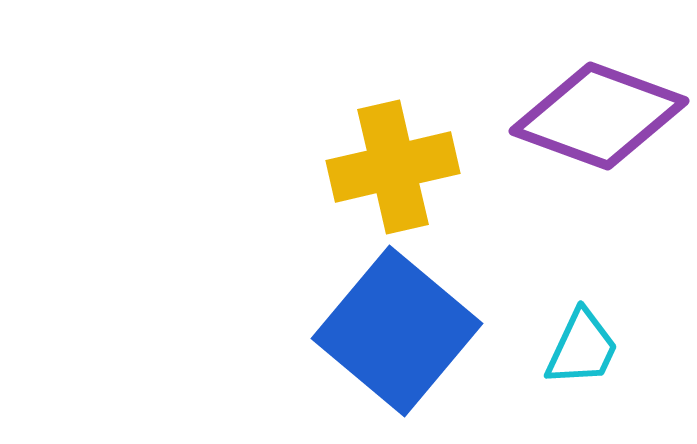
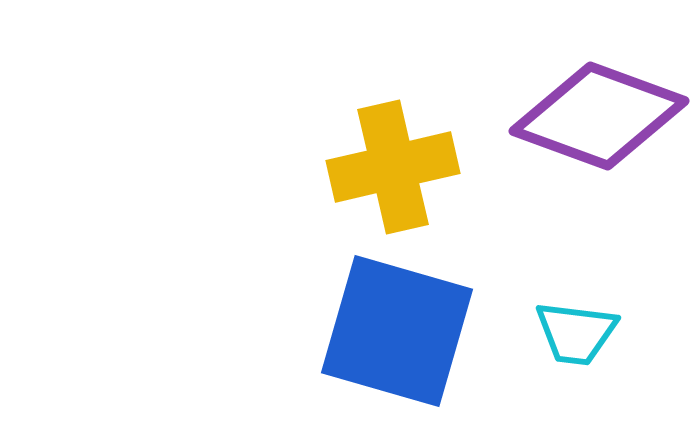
blue square: rotated 24 degrees counterclockwise
cyan trapezoid: moved 6 px left, 15 px up; rotated 72 degrees clockwise
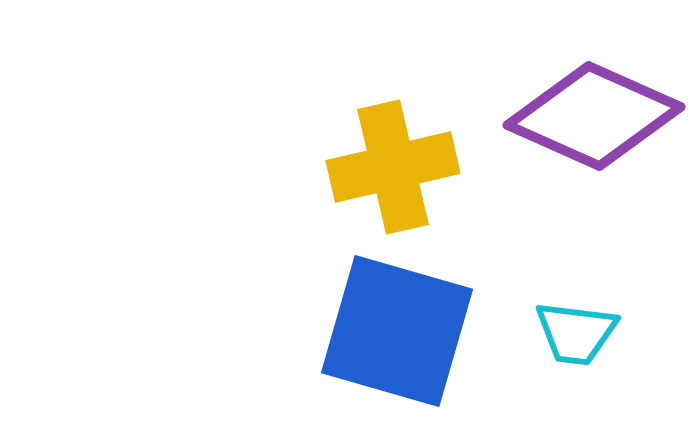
purple diamond: moved 5 px left; rotated 4 degrees clockwise
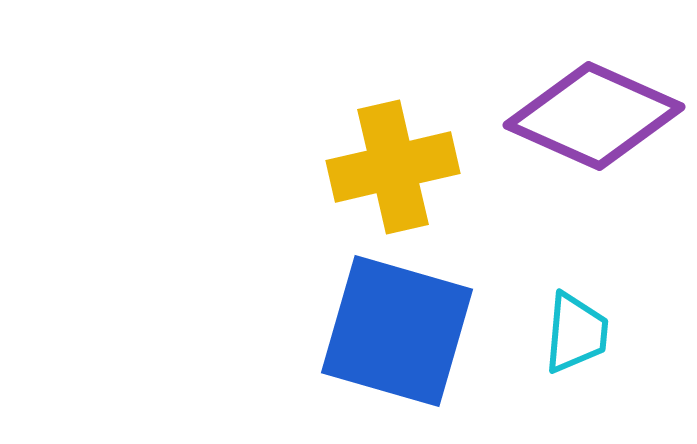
cyan trapezoid: rotated 92 degrees counterclockwise
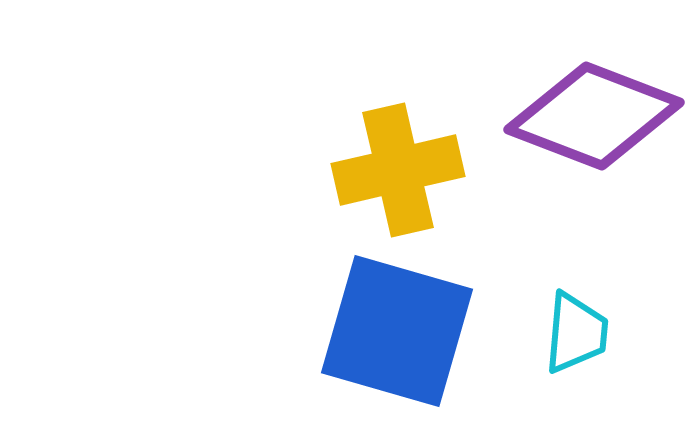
purple diamond: rotated 3 degrees counterclockwise
yellow cross: moved 5 px right, 3 px down
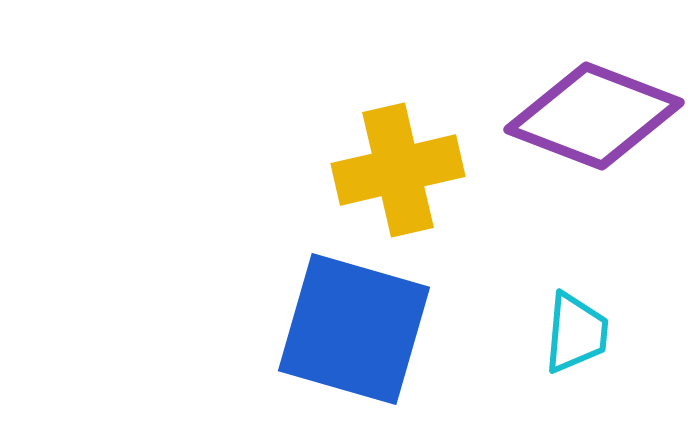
blue square: moved 43 px left, 2 px up
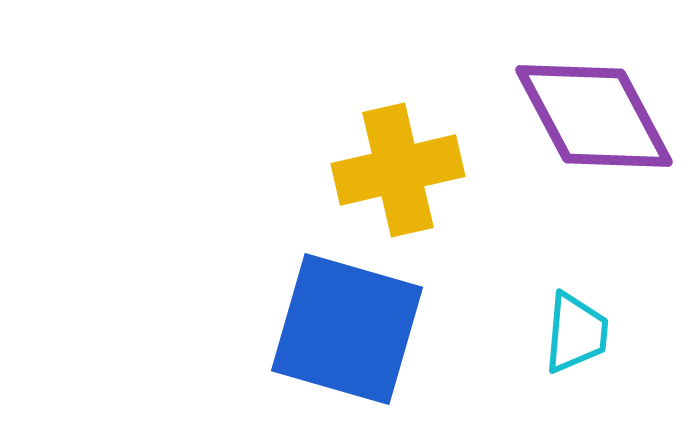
purple diamond: rotated 41 degrees clockwise
blue square: moved 7 px left
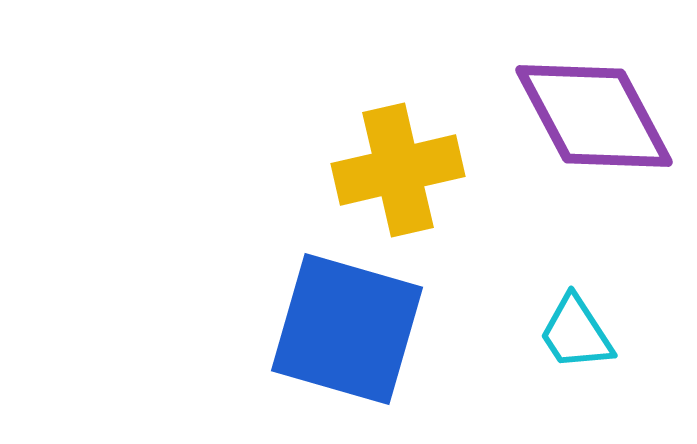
cyan trapezoid: rotated 142 degrees clockwise
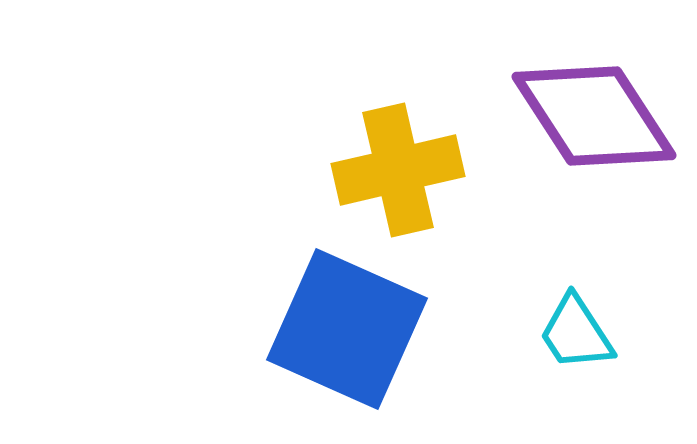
purple diamond: rotated 5 degrees counterclockwise
blue square: rotated 8 degrees clockwise
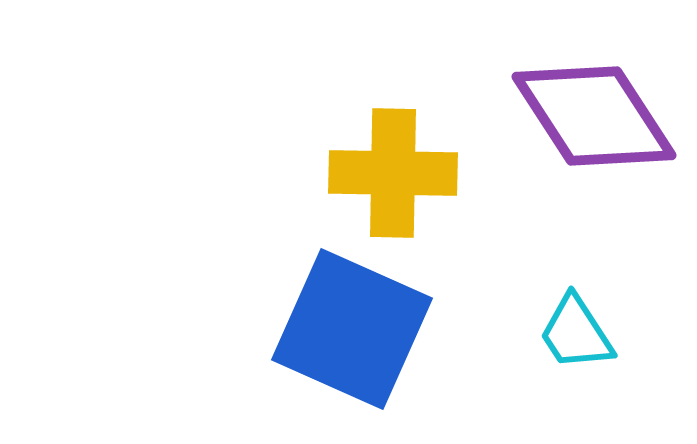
yellow cross: moved 5 px left, 3 px down; rotated 14 degrees clockwise
blue square: moved 5 px right
